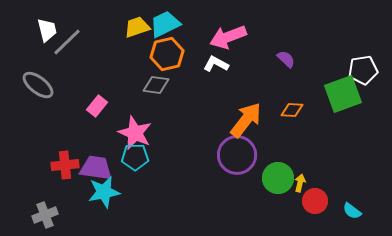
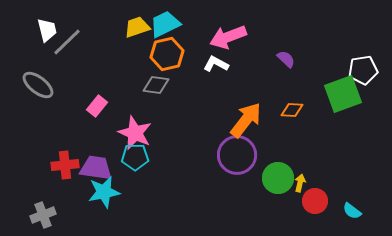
gray cross: moved 2 px left
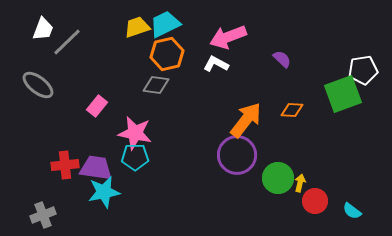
white trapezoid: moved 4 px left, 1 px up; rotated 35 degrees clockwise
purple semicircle: moved 4 px left
pink star: rotated 12 degrees counterclockwise
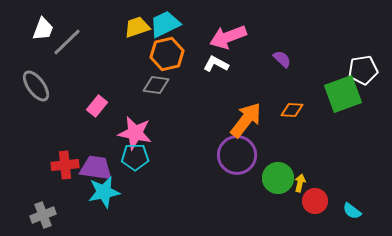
gray ellipse: moved 2 px left, 1 px down; rotated 16 degrees clockwise
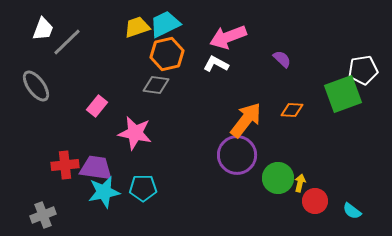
cyan pentagon: moved 8 px right, 31 px down
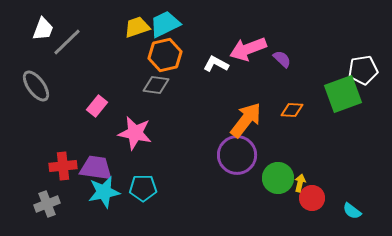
pink arrow: moved 20 px right, 12 px down
orange hexagon: moved 2 px left, 1 px down
red cross: moved 2 px left, 1 px down
red circle: moved 3 px left, 3 px up
gray cross: moved 4 px right, 11 px up
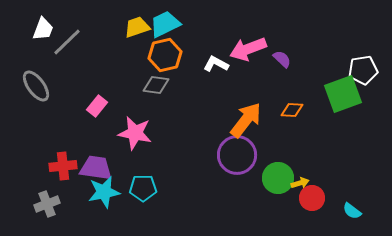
yellow arrow: rotated 60 degrees clockwise
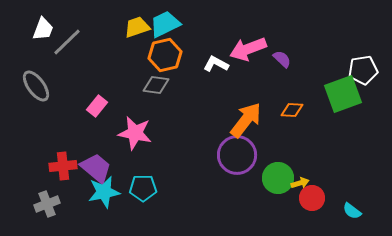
purple trapezoid: rotated 32 degrees clockwise
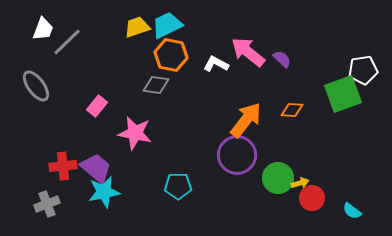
cyan trapezoid: moved 2 px right, 1 px down
pink arrow: moved 3 px down; rotated 60 degrees clockwise
orange hexagon: moved 6 px right; rotated 24 degrees clockwise
cyan pentagon: moved 35 px right, 2 px up
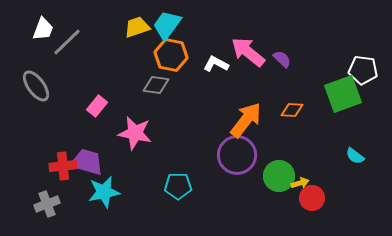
cyan trapezoid: rotated 28 degrees counterclockwise
white pentagon: rotated 16 degrees clockwise
purple trapezoid: moved 9 px left, 6 px up; rotated 24 degrees counterclockwise
green circle: moved 1 px right, 2 px up
cyan semicircle: moved 3 px right, 55 px up
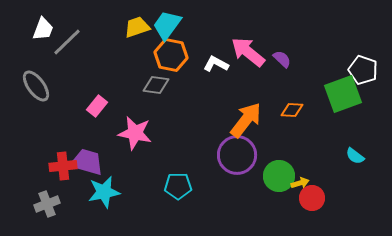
white pentagon: rotated 12 degrees clockwise
